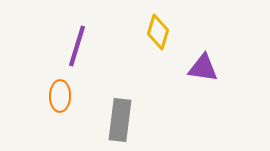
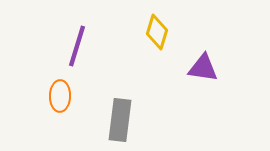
yellow diamond: moved 1 px left
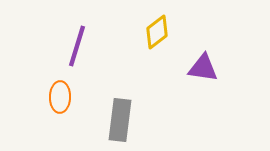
yellow diamond: rotated 36 degrees clockwise
orange ellipse: moved 1 px down
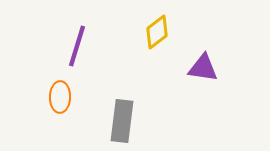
gray rectangle: moved 2 px right, 1 px down
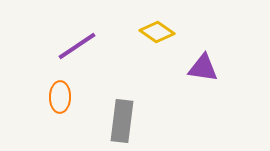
yellow diamond: rotated 72 degrees clockwise
purple line: rotated 39 degrees clockwise
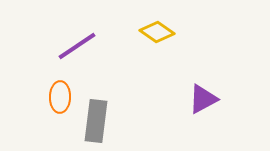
purple triangle: moved 31 px down; rotated 36 degrees counterclockwise
gray rectangle: moved 26 px left
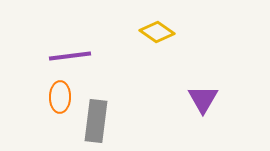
purple line: moved 7 px left, 10 px down; rotated 27 degrees clockwise
purple triangle: rotated 32 degrees counterclockwise
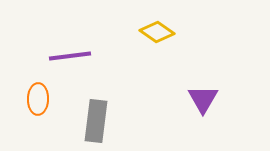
orange ellipse: moved 22 px left, 2 px down
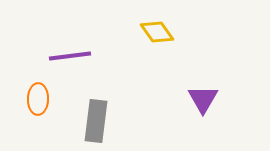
yellow diamond: rotated 20 degrees clockwise
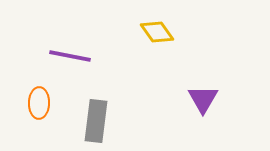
purple line: rotated 18 degrees clockwise
orange ellipse: moved 1 px right, 4 px down
